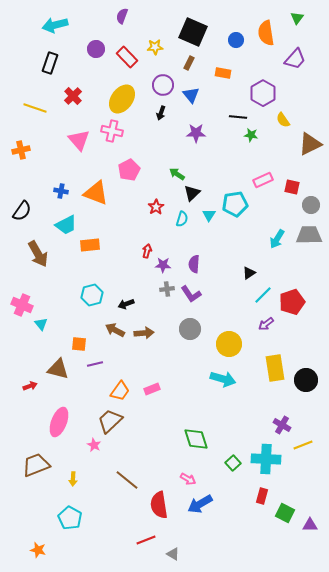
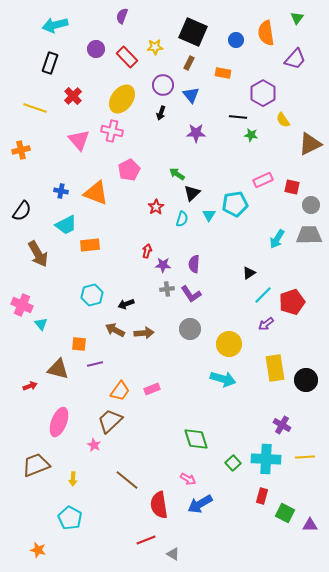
yellow line at (303, 445): moved 2 px right, 12 px down; rotated 18 degrees clockwise
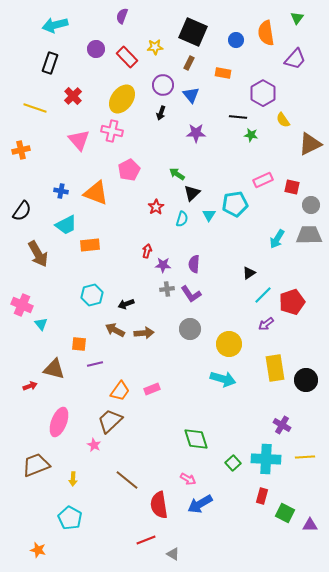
brown triangle at (58, 369): moved 4 px left
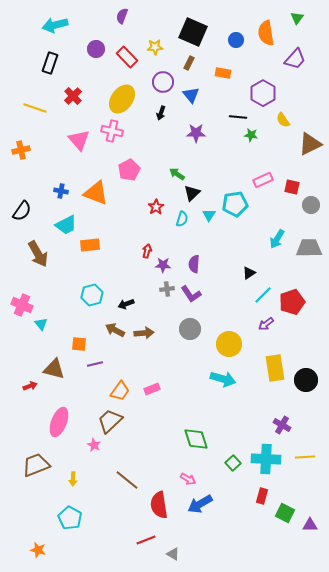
purple circle at (163, 85): moved 3 px up
gray trapezoid at (309, 235): moved 13 px down
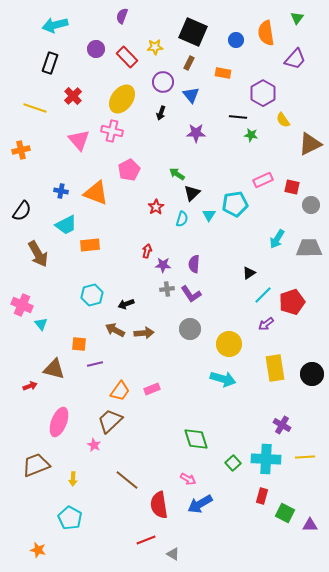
black circle at (306, 380): moved 6 px right, 6 px up
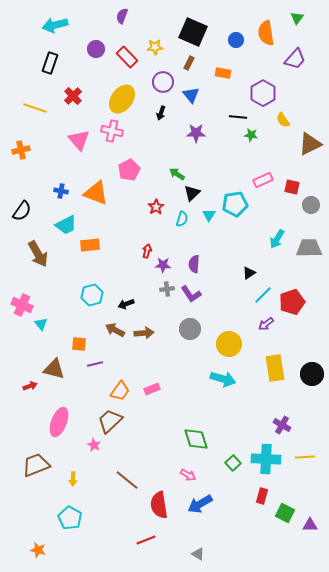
pink arrow at (188, 479): moved 4 px up
gray triangle at (173, 554): moved 25 px right
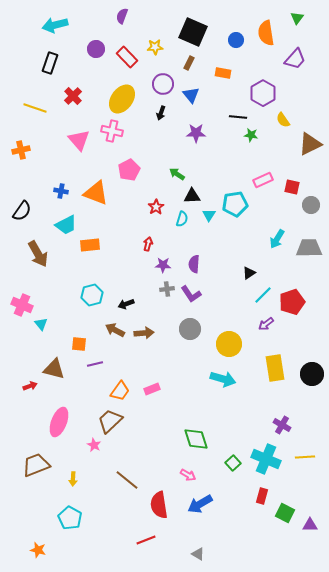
purple circle at (163, 82): moved 2 px down
black triangle at (192, 193): moved 3 px down; rotated 42 degrees clockwise
red arrow at (147, 251): moved 1 px right, 7 px up
cyan cross at (266, 459): rotated 20 degrees clockwise
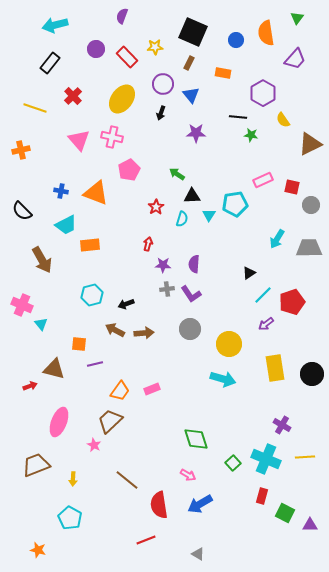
black rectangle at (50, 63): rotated 20 degrees clockwise
pink cross at (112, 131): moved 6 px down
black semicircle at (22, 211): rotated 100 degrees clockwise
brown arrow at (38, 254): moved 4 px right, 6 px down
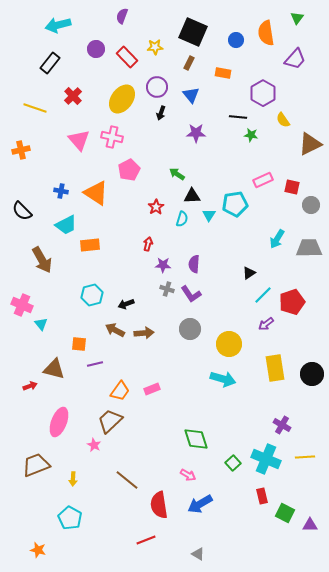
cyan arrow at (55, 25): moved 3 px right
purple circle at (163, 84): moved 6 px left, 3 px down
orange triangle at (96, 193): rotated 12 degrees clockwise
gray cross at (167, 289): rotated 24 degrees clockwise
red rectangle at (262, 496): rotated 28 degrees counterclockwise
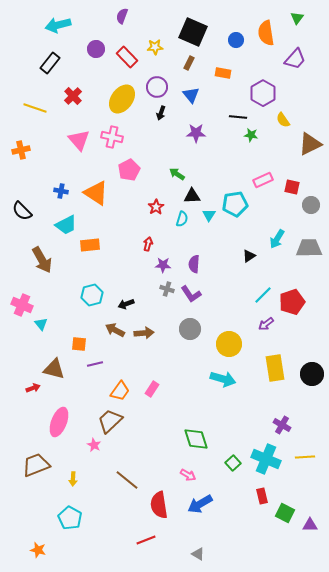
black triangle at (249, 273): moved 17 px up
red arrow at (30, 386): moved 3 px right, 2 px down
pink rectangle at (152, 389): rotated 35 degrees counterclockwise
